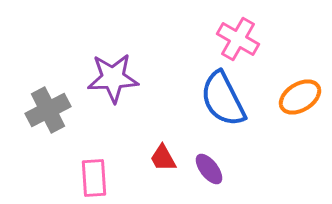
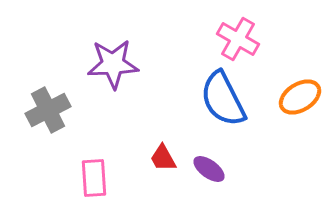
purple star: moved 14 px up
purple ellipse: rotated 16 degrees counterclockwise
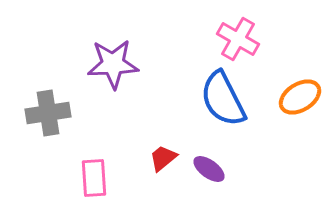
gray cross: moved 3 px down; rotated 18 degrees clockwise
red trapezoid: rotated 80 degrees clockwise
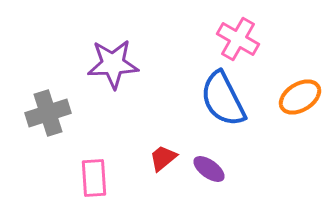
gray cross: rotated 9 degrees counterclockwise
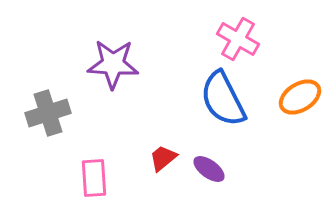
purple star: rotated 6 degrees clockwise
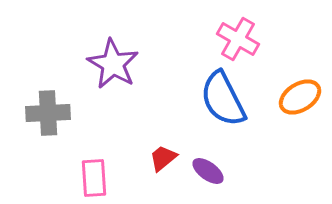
purple star: rotated 27 degrees clockwise
gray cross: rotated 15 degrees clockwise
purple ellipse: moved 1 px left, 2 px down
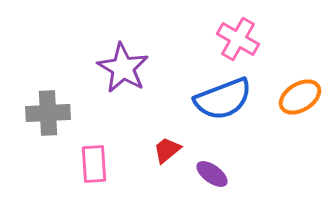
purple star: moved 10 px right, 4 px down
blue semicircle: rotated 84 degrees counterclockwise
red trapezoid: moved 4 px right, 8 px up
purple ellipse: moved 4 px right, 3 px down
pink rectangle: moved 14 px up
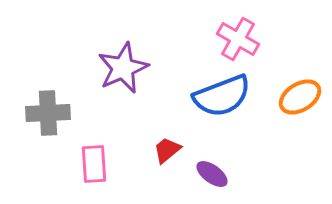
purple star: rotated 18 degrees clockwise
blue semicircle: moved 1 px left, 3 px up
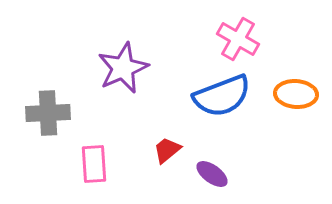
orange ellipse: moved 4 px left, 3 px up; rotated 36 degrees clockwise
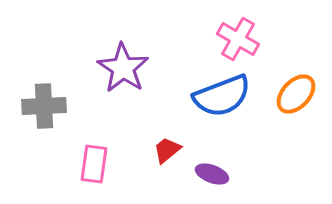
purple star: rotated 15 degrees counterclockwise
orange ellipse: rotated 51 degrees counterclockwise
gray cross: moved 4 px left, 7 px up
pink rectangle: rotated 12 degrees clockwise
purple ellipse: rotated 16 degrees counterclockwise
